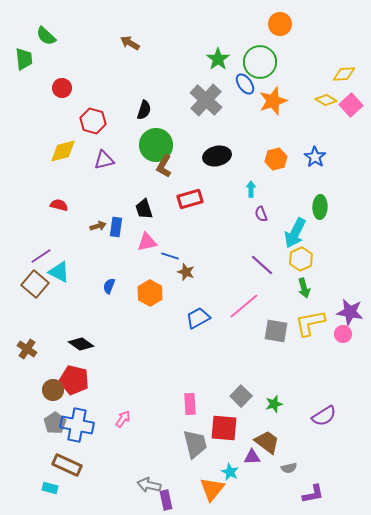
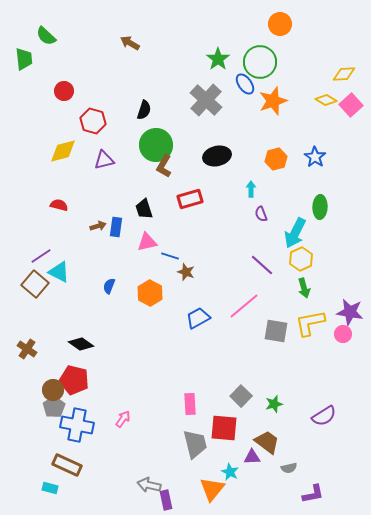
red circle at (62, 88): moved 2 px right, 3 px down
gray pentagon at (55, 423): moved 1 px left, 16 px up
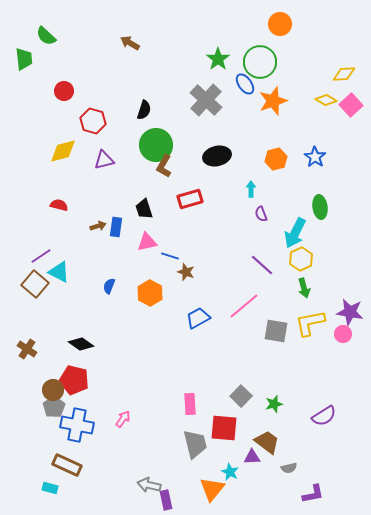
green ellipse at (320, 207): rotated 10 degrees counterclockwise
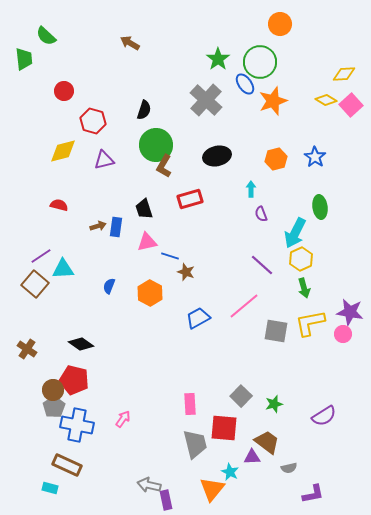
cyan triangle at (59, 272): moved 4 px right, 3 px up; rotated 30 degrees counterclockwise
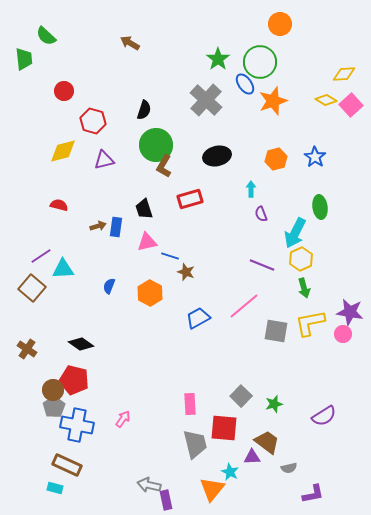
purple line at (262, 265): rotated 20 degrees counterclockwise
brown square at (35, 284): moved 3 px left, 4 px down
cyan rectangle at (50, 488): moved 5 px right
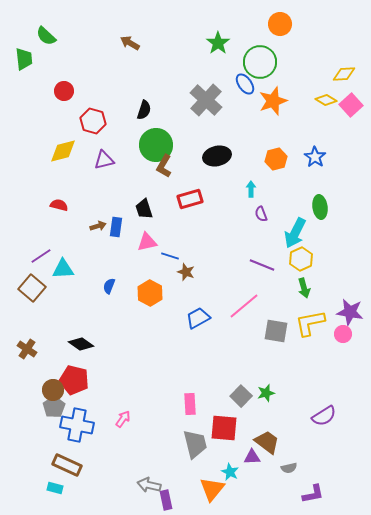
green star at (218, 59): moved 16 px up
green star at (274, 404): moved 8 px left, 11 px up
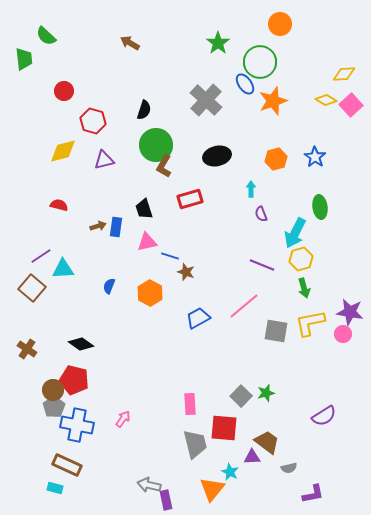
yellow hexagon at (301, 259): rotated 10 degrees clockwise
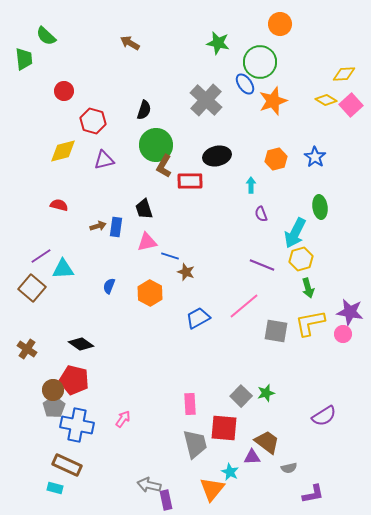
green star at (218, 43): rotated 25 degrees counterclockwise
cyan arrow at (251, 189): moved 4 px up
red rectangle at (190, 199): moved 18 px up; rotated 15 degrees clockwise
green arrow at (304, 288): moved 4 px right
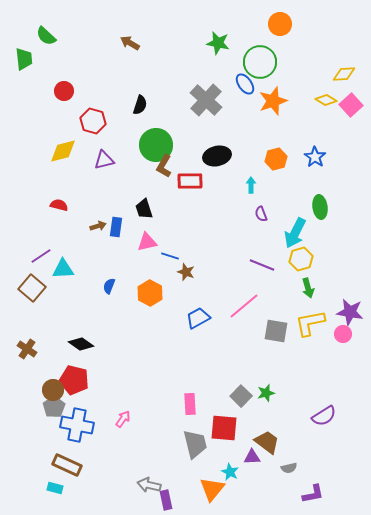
black semicircle at (144, 110): moved 4 px left, 5 px up
